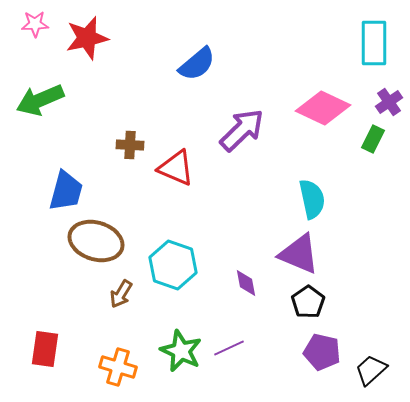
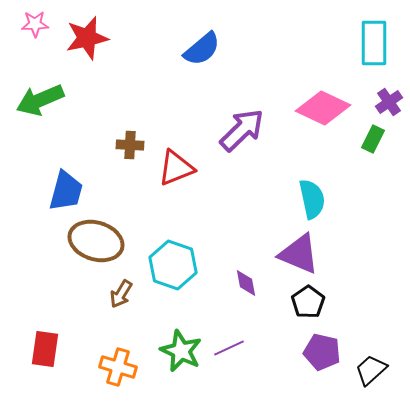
blue semicircle: moved 5 px right, 15 px up
red triangle: rotated 45 degrees counterclockwise
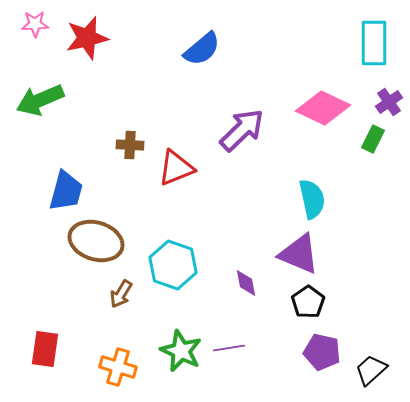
purple line: rotated 16 degrees clockwise
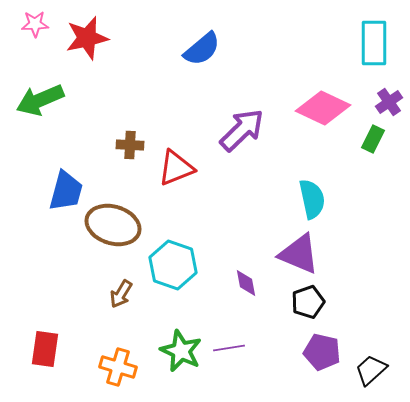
brown ellipse: moved 17 px right, 16 px up
black pentagon: rotated 16 degrees clockwise
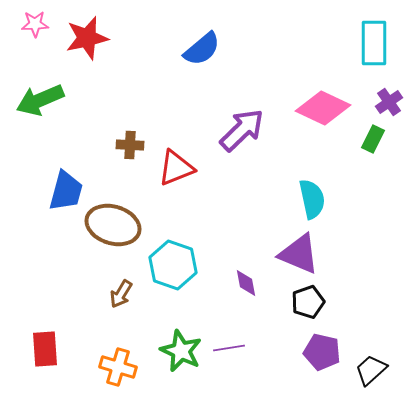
red rectangle: rotated 12 degrees counterclockwise
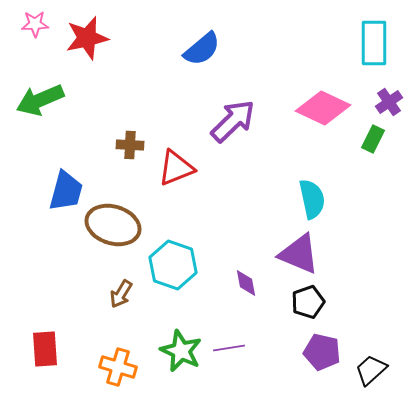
purple arrow: moved 9 px left, 9 px up
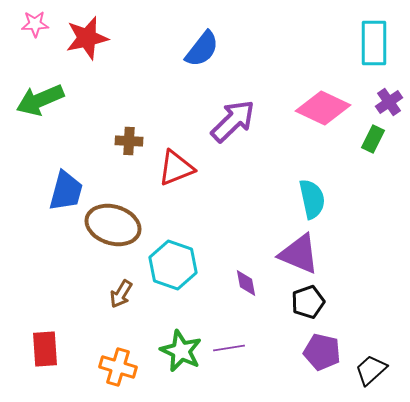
blue semicircle: rotated 12 degrees counterclockwise
brown cross: moved 1 px left, 4 px up
